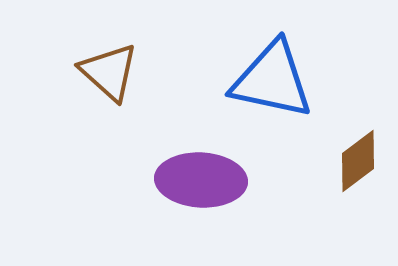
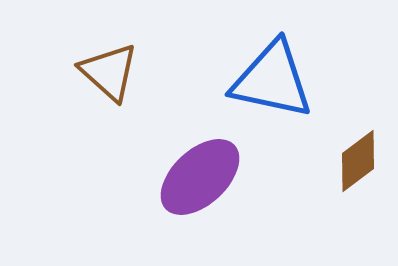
purple ellipse: moved 1 px left, 3 px up; rotated 46 degrees counterclockwise
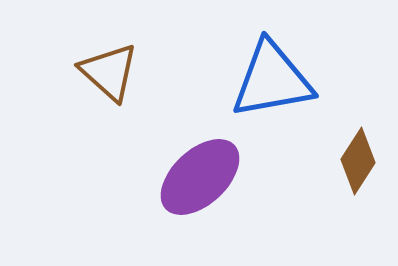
blue triangle: rotated 22 degrees counterclockwise
brown diamond: rotated 20 degrees counterclockwise
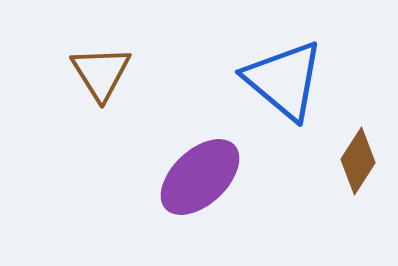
brown triangle: moved 8 px left, 1 px down; rotated 16 degrees clockwise
blue triangle: moved 12 px right; rotated 50 degrees clockwise
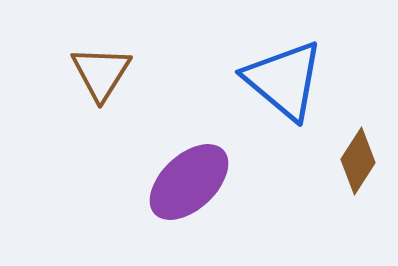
brown triangle: rotated 4 degrees clockwise
purple ellipse: moved 11 px left, 5 px down
